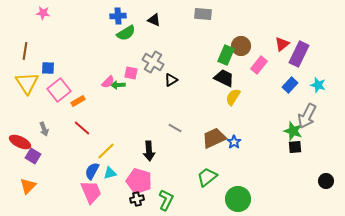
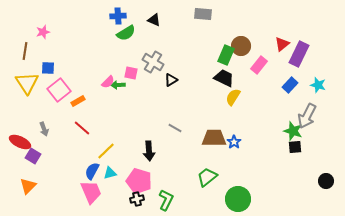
pink star at (43, 13): moved 19 px down; rotated 24 degrees counterclockwise
brown trapezoid at (214, 138): rotated 25 degrees clockwise
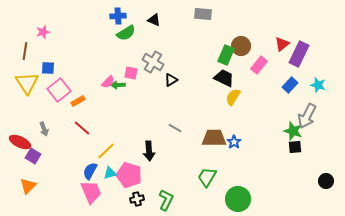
blue semicircle at (92, 171): moved 2 px left
green trapezoid at (207, 177): rotated 20 degrees counterclockwise
pink pentagon at (139, 181): moved 10 px left, 6 px up
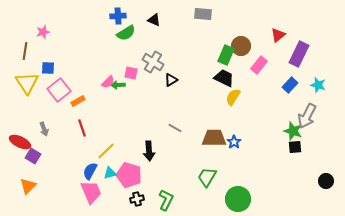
red triangle at (282, 44): moved 4 px left, 9 px up
red line at (82, 128): rotated 30 degrees clockwise
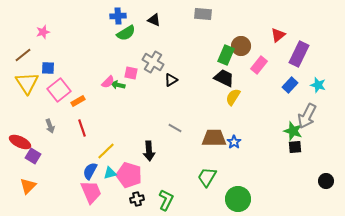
brown line at (25, 51): moved 2 px left, 4 px down; rotated 42 degrees clockwise
green arrow at (118, 85): rotated 16 degrees clockwise
gray arrow at (44, 129): moved 6 px right, 3 px up
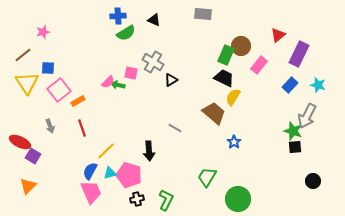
brown trapezoid at (214, 138): moved 25 px up; rotated 40 degrees clockwise
black circle at (326, 181): moved 13 px left
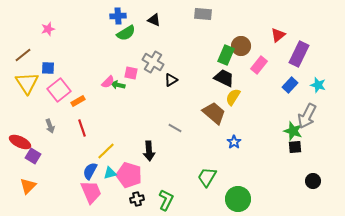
pink star at (43, 32): moved 5 px right, 3 px up
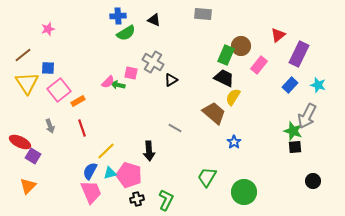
green circle at (238, 199): moved 6 px right, 7 px up
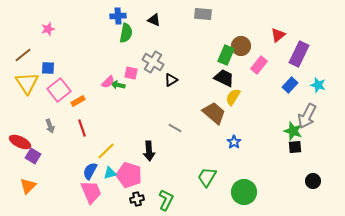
green semicircle at (126, 33): rotated 48 degrees counterclockwise
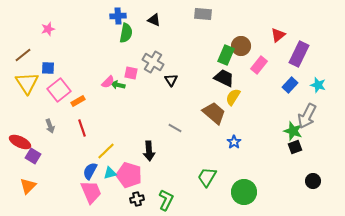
black triangle at (171, 80): rotated 32 degrees counterclockwise
black square at (295, 147): rotated 16 degrees counterclockwise
